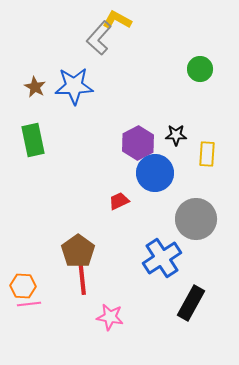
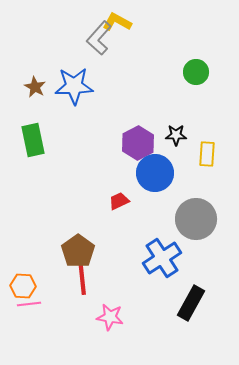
yellow L-shape: moved 2 px down
green circle: moved 4 px left, 3 px down
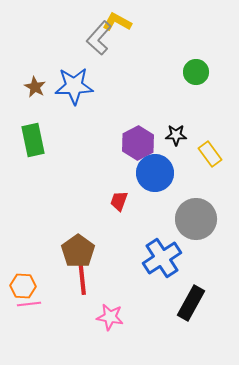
yellow rectangle: moved 3 px right; rotated 40 degrees counterclockwise
red trapezoid: rotated 45 degrees counterclockwise
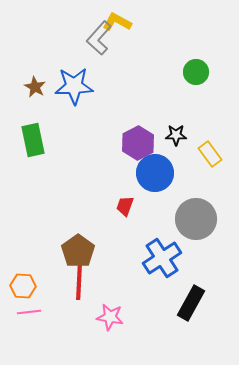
red trapezoid: moved 6 px right, 5 px down
red line: moved 3 px left, 5 px down; rotated 9 degrees clockwise
pink line: moved 8 px down
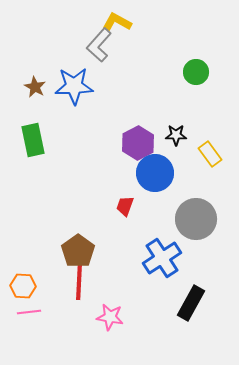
gray L-shape: moved 7 px down
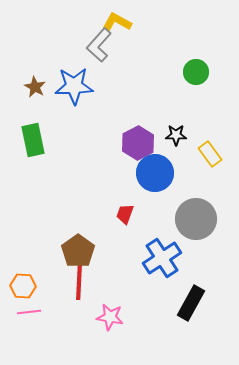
red trapezoid: moved 8 px down
